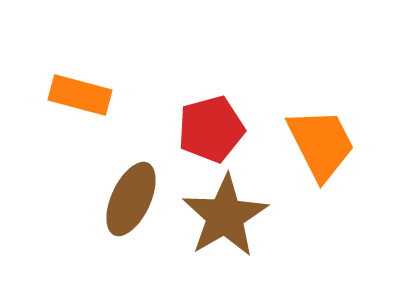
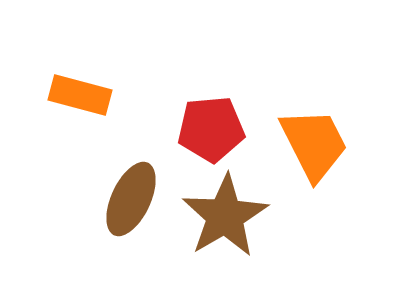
red pentagon: rotated 10 degrees clockwise
orange trapezoid: moved 7 px left
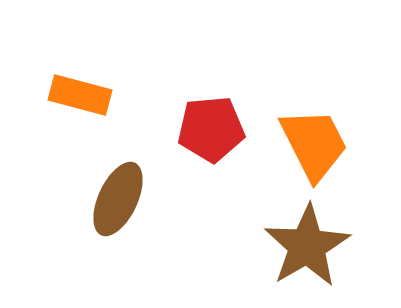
brown ellipse: moved 13 px left
brown star: moved 82 px right, 30 px down
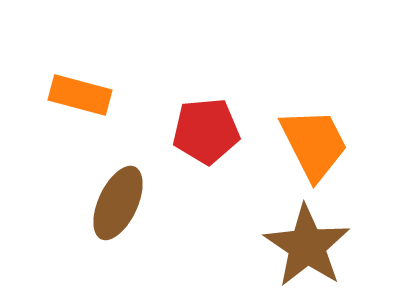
red pentagon: moved 5 px left, 2 px down
brown ellipse: moved 4 px down
brown star: rotated 8 degrees counterclockwise
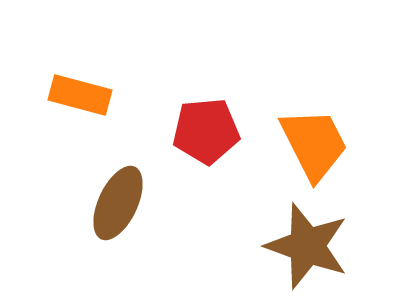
brown star: rotated 14 degrees counterclockwise
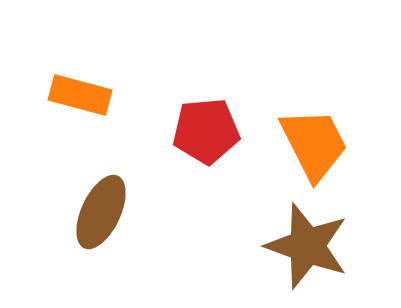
brown ellipse: moved 17 px left, 9 px down
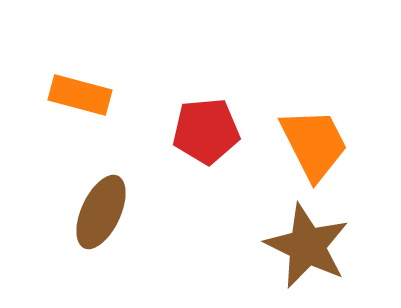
brown star: rotated 6 degrees clockwise
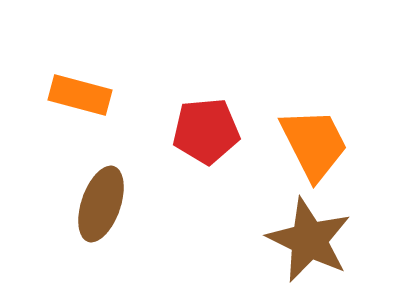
brown ellipse: moved 8 px up; rotated 6 degrees counterclockwise
brown star: moved 2 px right, 6 px up
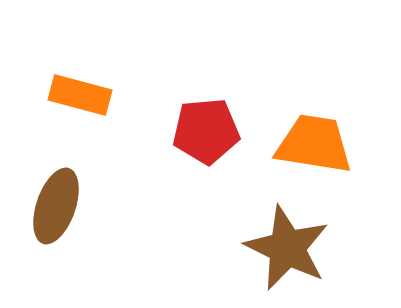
orange trapezoid: rotated 54 degrees counterclockwise
brown ellipse: moved 45 px left, 2 px down
brown star: moved 22 px left, 8 px down
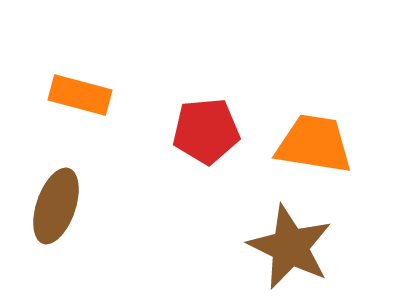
brown star: moved 3 px right, 1 px up
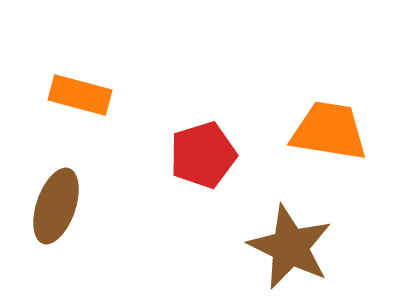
red pentagon: moved 3 px left, 24 px down; rotated 12 degrees counterclockwise
orange trapezoid: moved 15 px right, 13 px up
